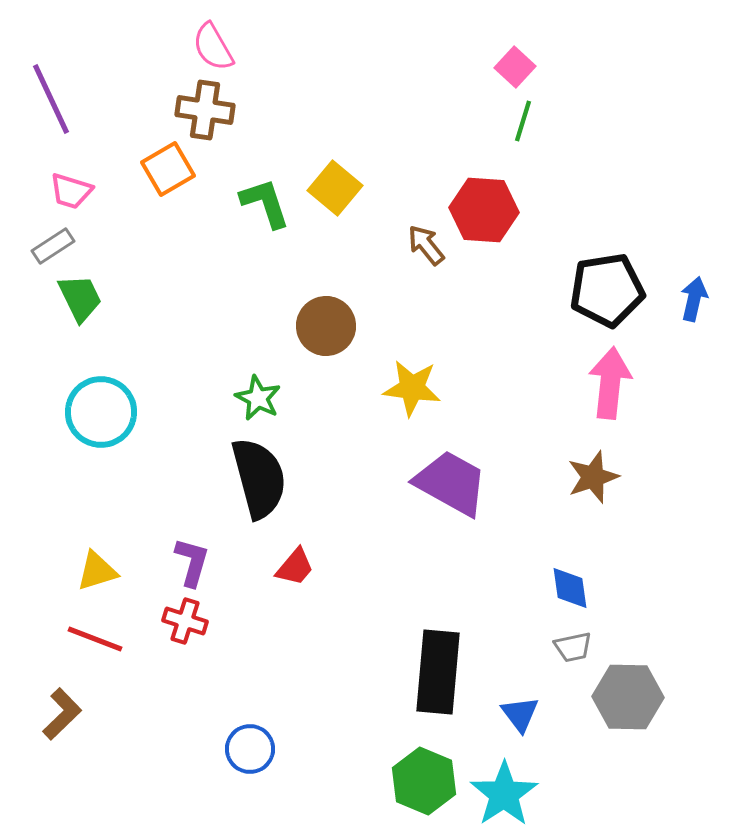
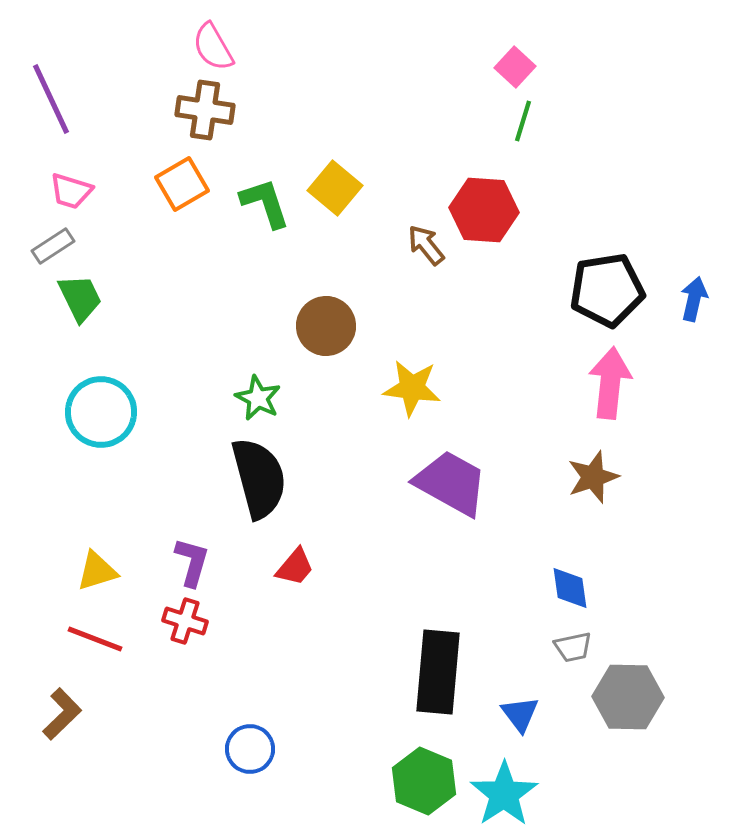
orange square: moved 14 px right, 15 px down
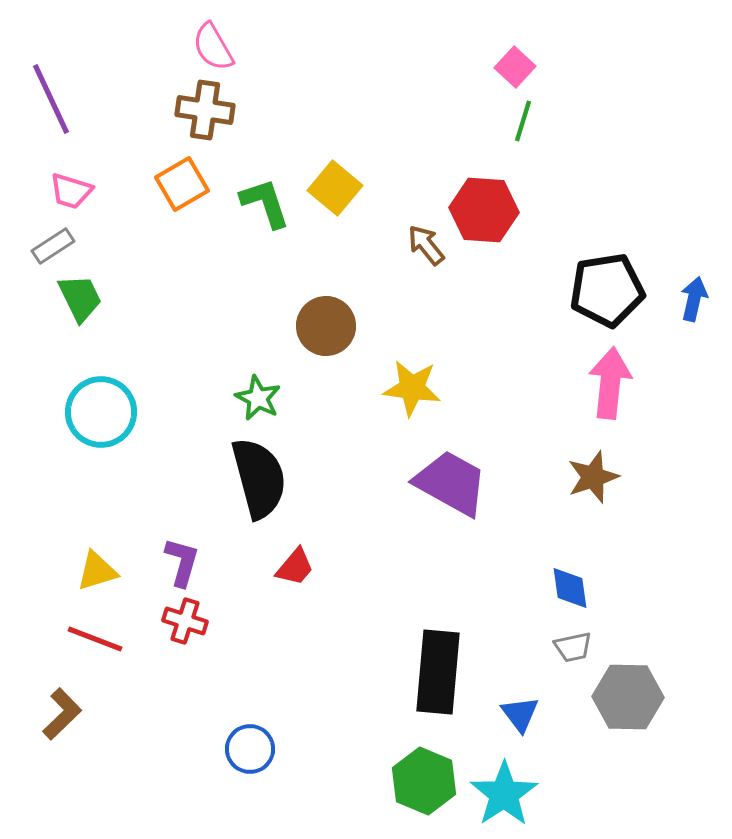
purple L-shape: moved 10 px left
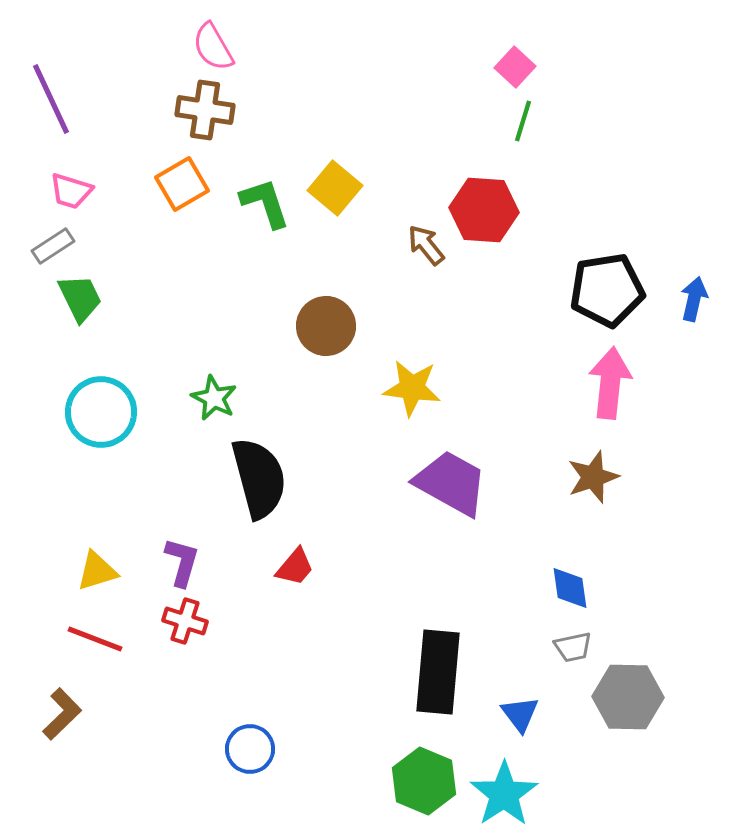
green star: moved 44 px left
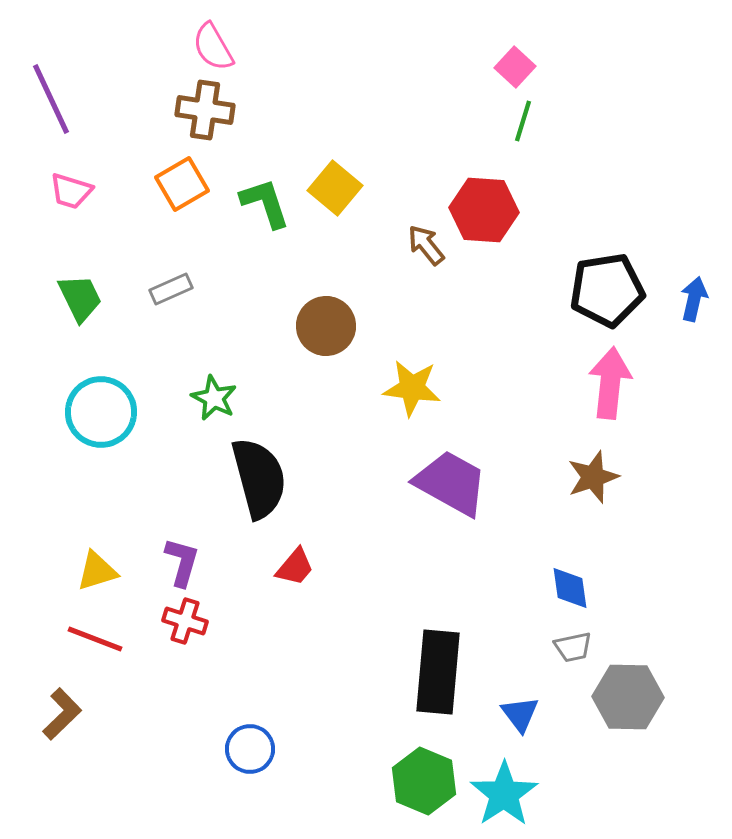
gray rectangle: moved 118 px right, 43 px down; rotated 9 degrees clockwise
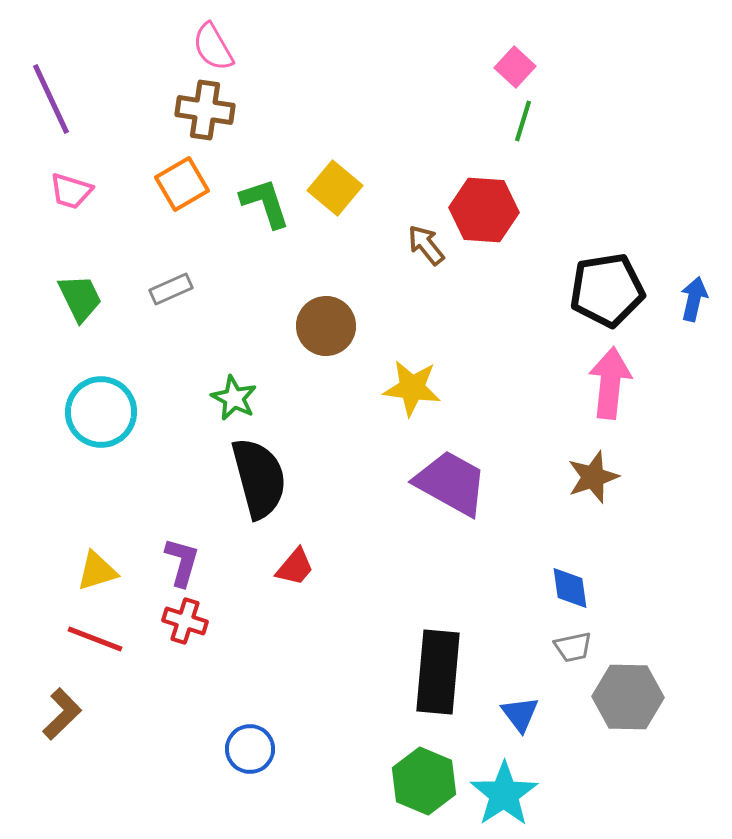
green star: moved 20 px right
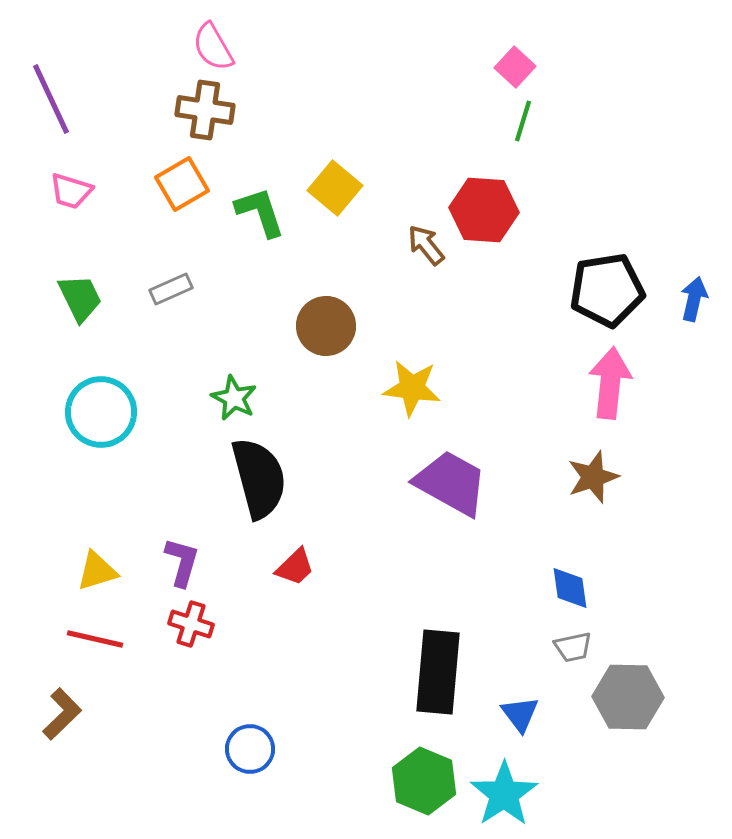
green L-shape: moved 5 px left, 9 px down
red trapezoid: rotated 6 degrees clockwise
red cross: moved 6 px right, 3 px down
red line: rotated 8 degrees counterclockwise
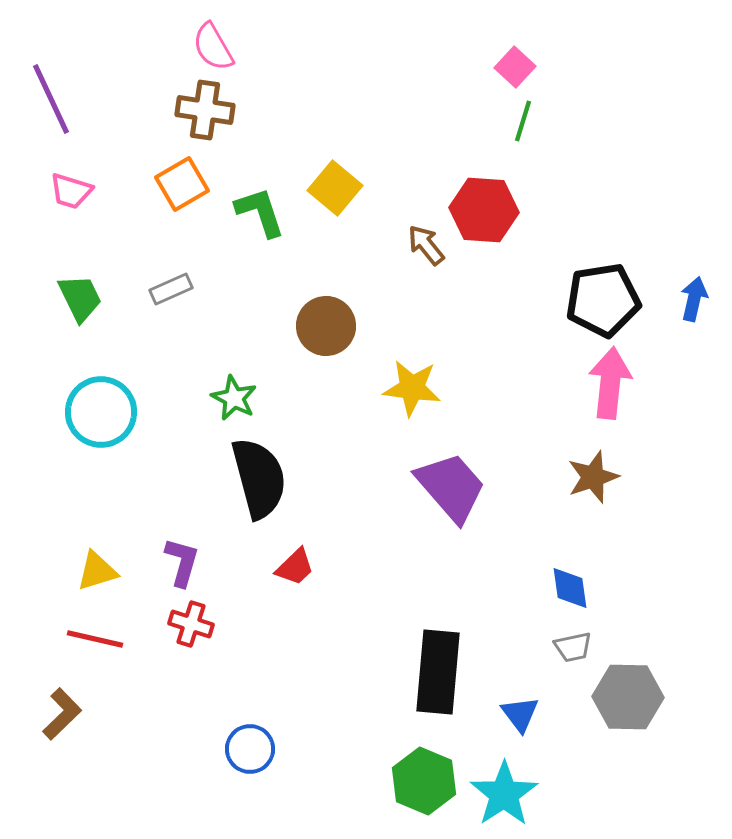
black pentagon: moved 4 px left, 10 px down
purple trapezoid: moved 4 px down; rotated 20 degrees clockwise
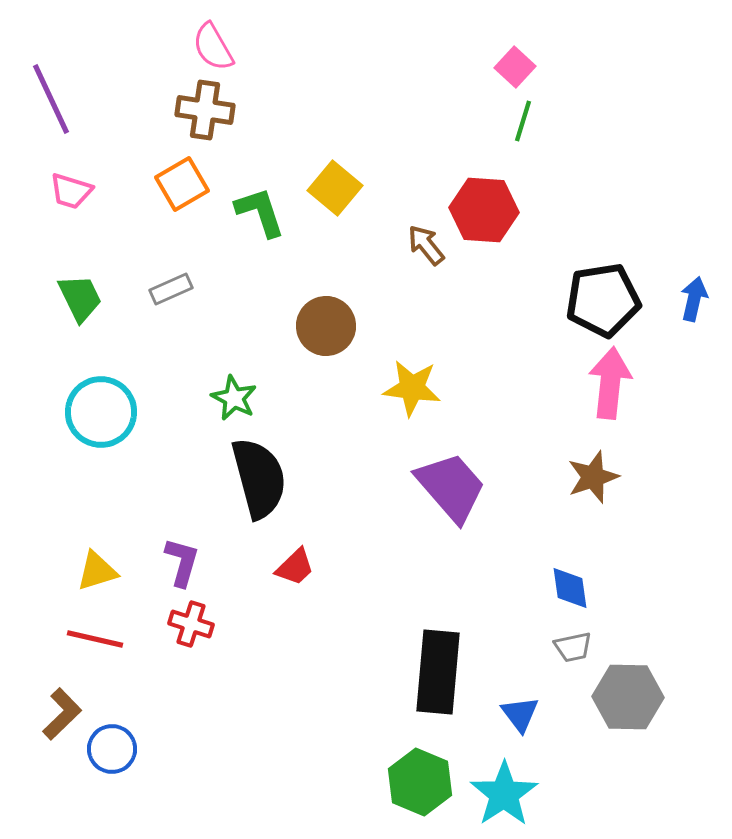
blue circle: moved 138 px left
green hexagon: moved 4 px left, 1 px down
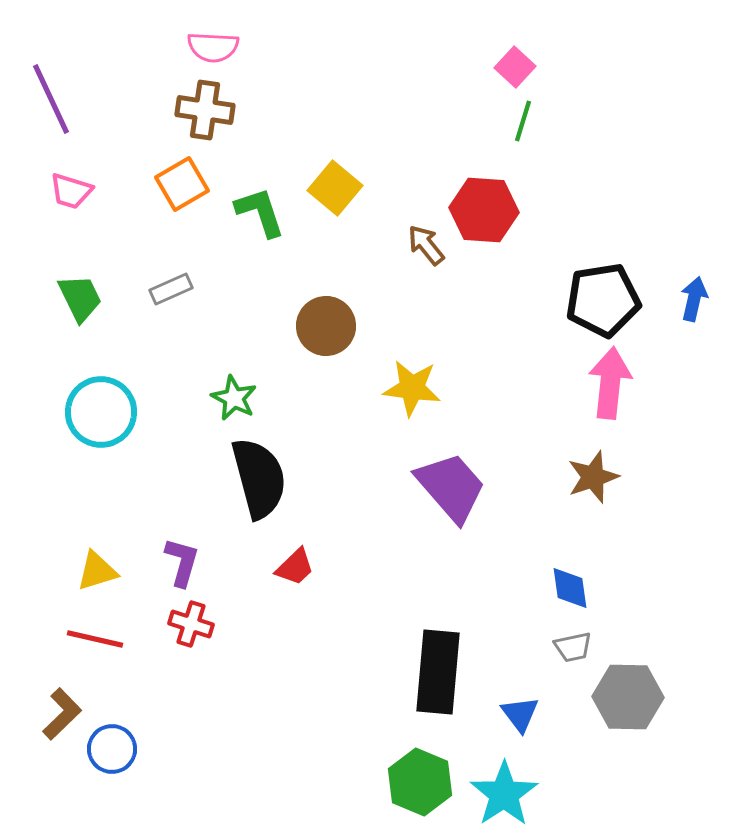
pink semicircle: rotated 57 degrees counterclockwise
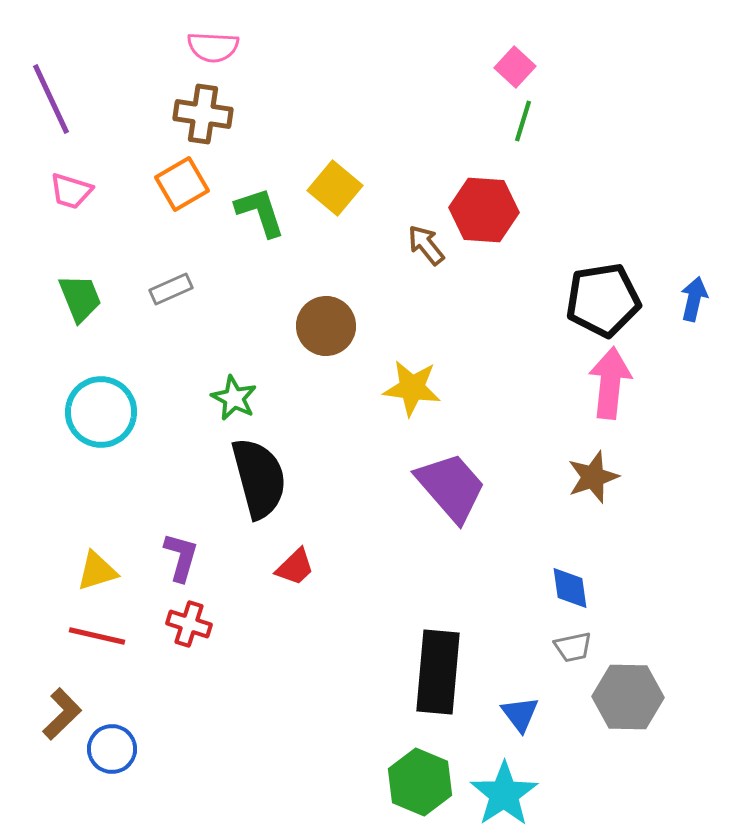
brown cross: moved 2 px left, 4 px down
green trapezoid: rotated 4 degrees clockwise
purple L-shape: moved 1 px left, 5 px up
red cross: moved 2 px left
red line: moved 2 px right, 3 px up
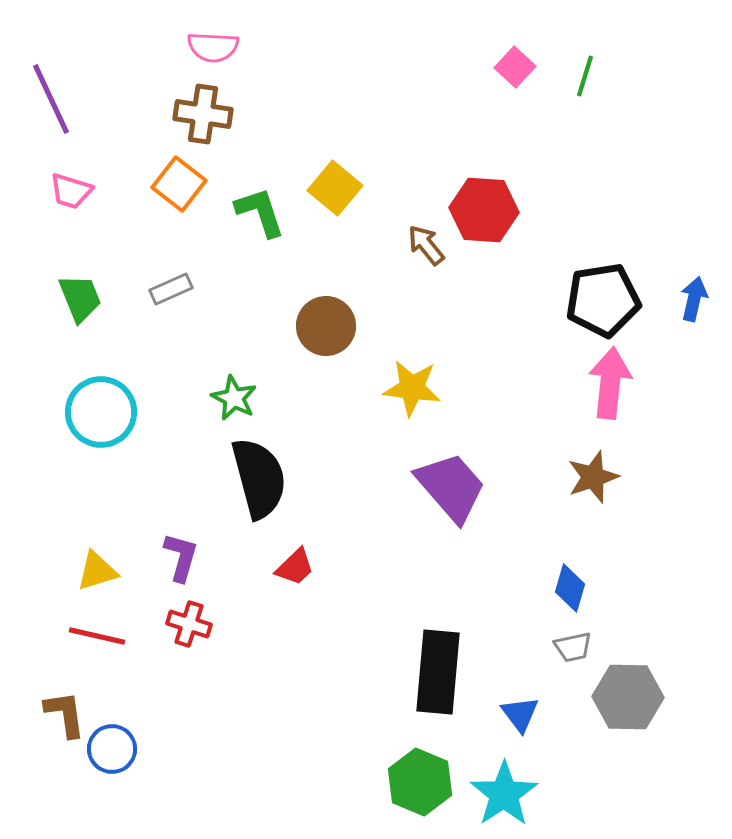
green line: moved 62 px right, 45 px up
orange square: moved 3 px left; rotated 22 degrees counterclockwise
blue diamond: rotated 24 degrees clockwise
brown L-shape: moved 3 px right; rotated 54 degrees counterclockwise
